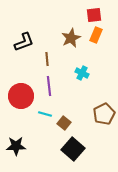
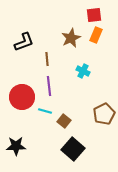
cyan cross: moved 1 px right, 2 px up
red circle: moved 1 px right, 1 px down
cyan line: moved 3 px up
brown square: moved 2 px up
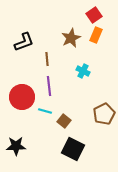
red square: rotated 28 degrees counterclockwise
black square: rotated 15 degrees counterclockwise
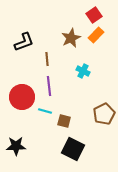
orange rectangle: rotated 21 degrees clockwise
brown square: rotated 24 degrees counterclockwise
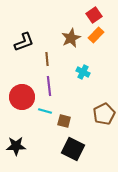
cyan cross: moved 1 px down
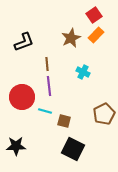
brown line: moved 5 px down
